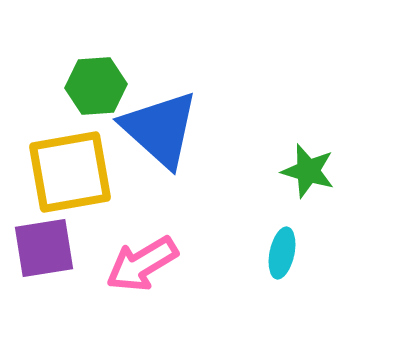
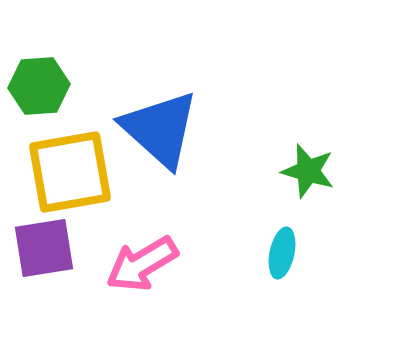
green hexagon: moved 57 px left
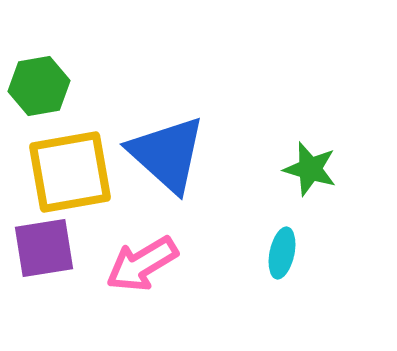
green hexagon: rotated 6 degrees counterclockwise
blue triangle: moved 7 px right, 25 px down
green star: moved 2 px right, 2 px up
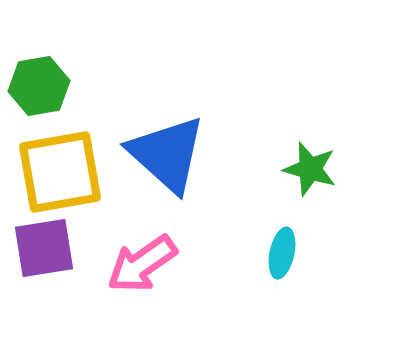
yellow square: moved 10 px left
pink arrow: rotated 4 degrees counterclockwise
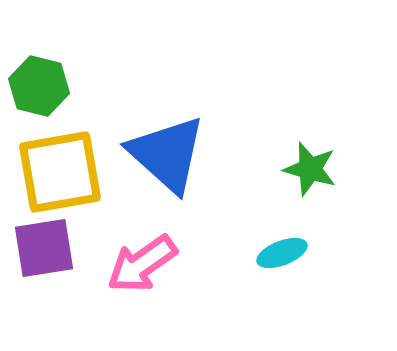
green hexagon: rotated 24 degrees clockwise
cyan ellipse: rotated 57 degrees clockwise
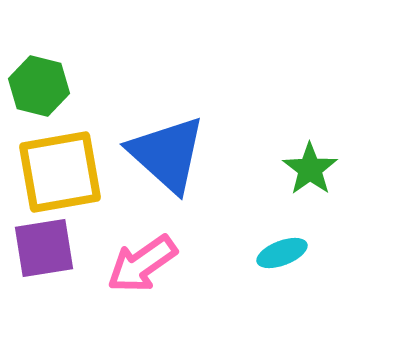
green star: rotated 20 degrees clockwise
